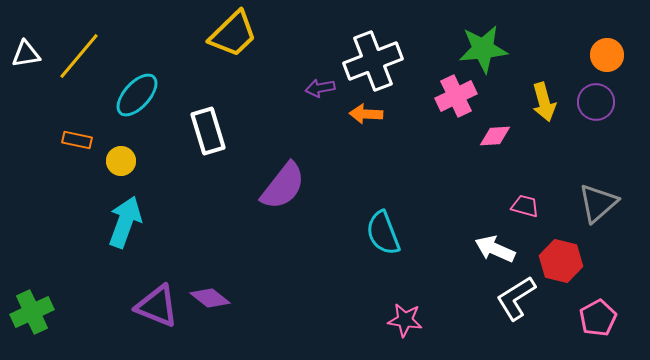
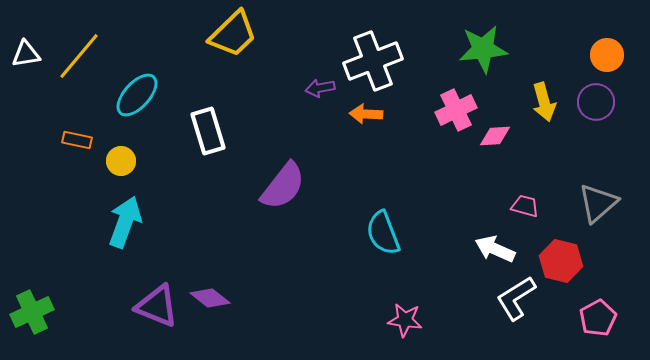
pink cross: moved 14 px down
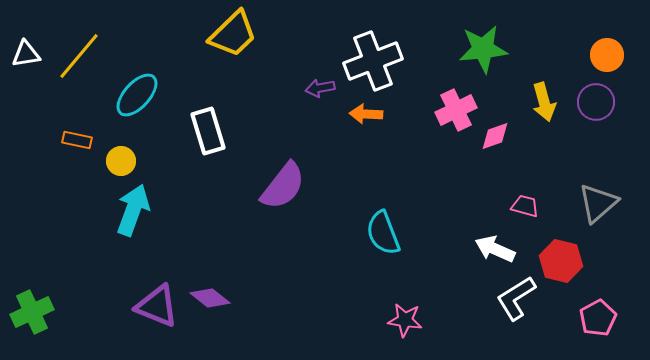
pink diamond: rotated 16 degrees counterclockwise
cyan arrow: moved 8 px right, 12 px up
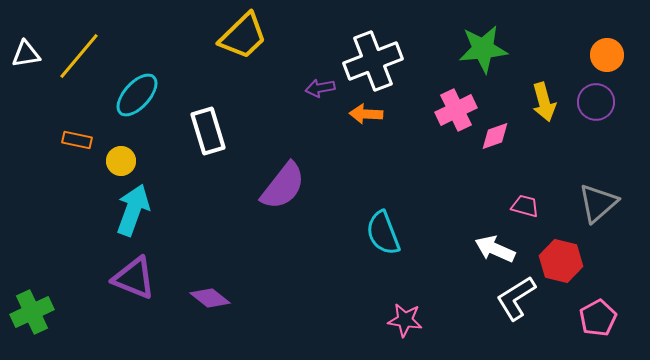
yellow trapezoid: moved 10 px right, 2 px down
purple triangle: moved 23 px left, 28 px up
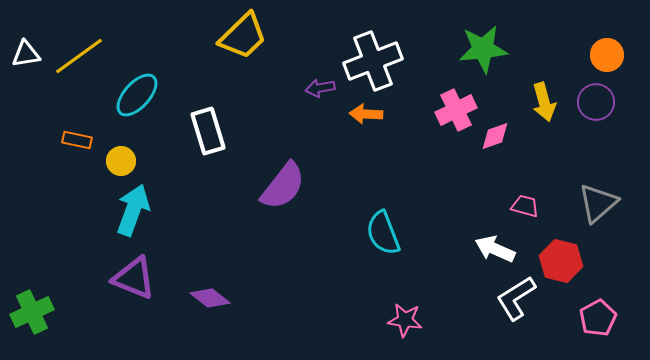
yellow line: rotated 14 degrees clockwise
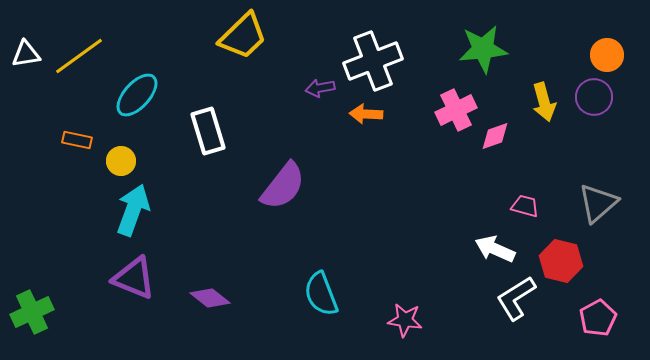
purple circle: moved 2 px left, 5 px up
cyan semicircle: moved 62 px left, 61 px down
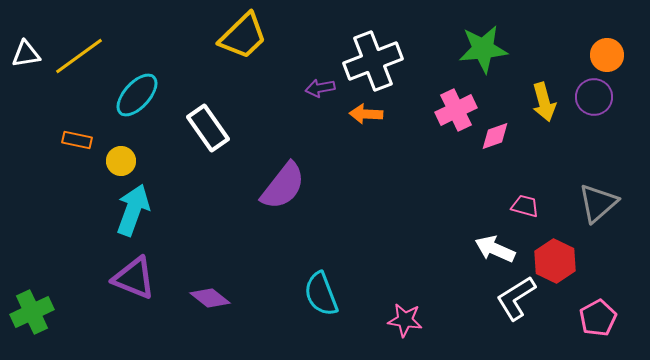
white rectangle: moved 3 px up; rotated 18 degrees counterclockwise
red hexagon: moved 6 px left; rotated 12 degrees clockwise
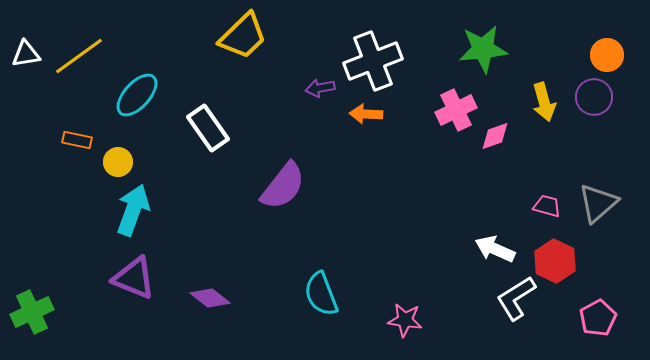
yellow circle: moved 3 px left, 1 px down
pink trapezoid: moved 22 px right
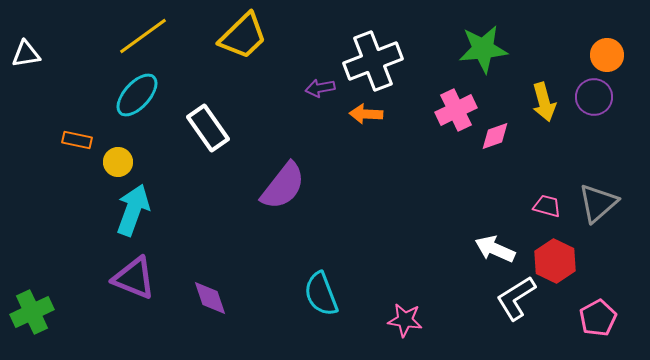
yellow line: moved 64 px right, 20 px up
purple diamond: rotated 33 degrees clockwise
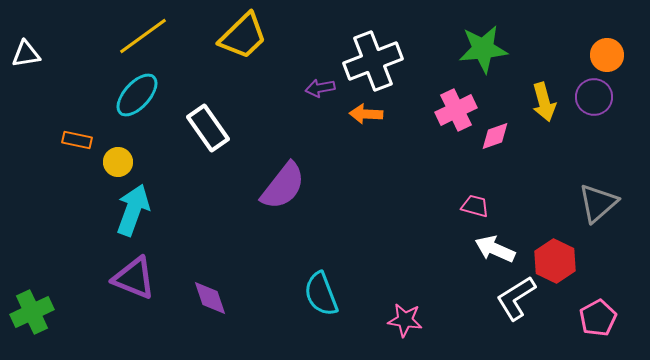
pink trapezoid: moved 72 px left
